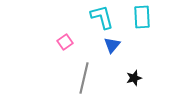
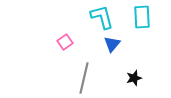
blue triangle: moved 1 px up
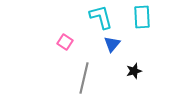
cyan L-shape: moved 1 px left
pink square: rotated 21 degrees counterclockwise
black star: moved 7 px up
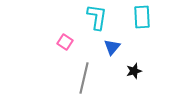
cyan L-shape: moved 4 px left; rotated 24 degrees clockwise
blue triangle: moved 3 px down
